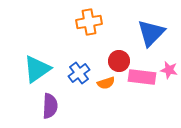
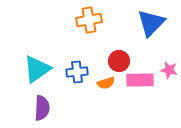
orange cross: moved 2 px up
blue triangle: moved 10 px up
blue cross: moved 2 px left, 1 px up; rotated 30 degrees clockwise
pink rectangle: moved 2 px left, 3 px down; rotated 8 degrees counterclockwise
purple semicircle: moved 8 px left, 2 px down
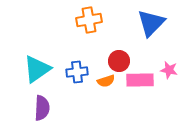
orange semicircle: moved 2 px up
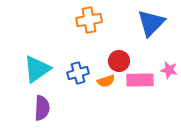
blue cross: moved 1 px right, 1 px down; rotated 10 degrees counterclockwise
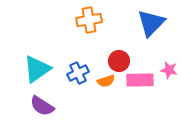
blue cross: rotated 10 degrees counterclockwise
purple semicircle: moved 2 px up; rotated 120 degrees clockwise
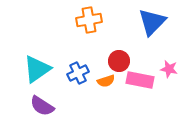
blue triangle: moved 1 px right, 1 px up
pink star: moved 1 px up
pink rectangle: rotated 12 degrees clockwise
